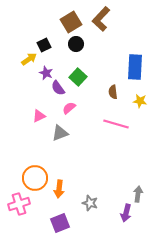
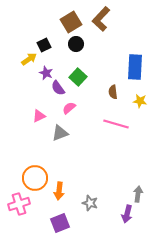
orange arrow: moved 2 px down
purple arrow: moved 1 px right, 1 px down
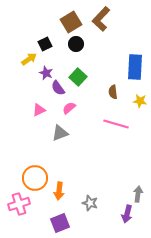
black square: moved 1 px right, 1 px up
pink triangle: moved 6 px up
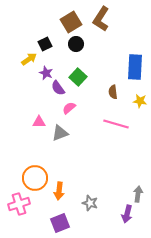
brown L-shape: rotated 10 degrees counterclockwise
pink triangle: moved 12 px down; rotated 24 degrees clockwise
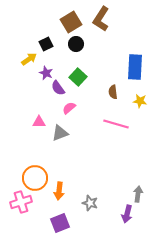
black square: moved 1 px right
pink cross: moved 2 px right, 2 px up
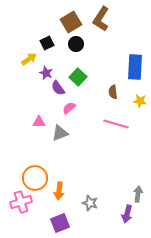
black square: moved 1 px right, 1 px up
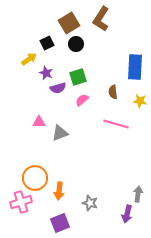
brown square: moved 2 px left, 1 px down
green square: rotated 30 degrees clockwise
purple semicircle: rotated 70 degrees counterclockwise
pink semicircle: moved 13 px right, 8 px up
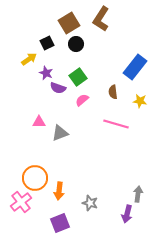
blue rectangle: rotated 35 degrees clockwise
green square: rotated 18 degrees counterclockwise
purple semicircle: rotated 35 degrees clockwise
pink cross: rotated 20 degrees counterclockwise
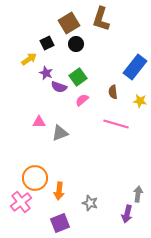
brown L-shape: rotated 15 degrees counterclockwise
purple semicircle: moved 1 px right, 1 px up
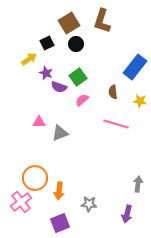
brown L-shape: moved 1 px right, 2 px down
gray arrow: moved 10 px up
gray star: moved 1 px left, 1 px down; rotated 14 degrees counterclockwise
